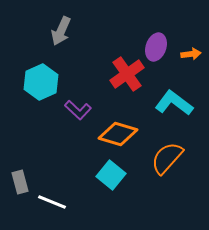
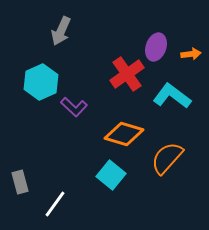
cyan L-shape: moved 2 px left, 7 px up
purple L-shape: moved 4 px left, 3 px up
orange diamond: moved 6 px right
white line: moved 3 px right, 2 px down; rotated 76 degrees counterclockwise
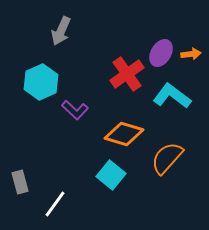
purple ellipse: moved 5 px right, 6 px down; rotated 12 degrees clockwise
purple L-shape: moved 1 px right, 3 px down
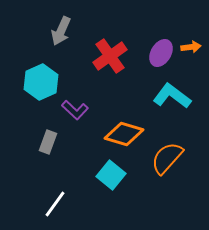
orange arrow: moved 7 px up
red cross: moved 17 px left, 18 px up
gray rectangle: moved 28 px right, 40 px up; rotated 35 degrees clockwise
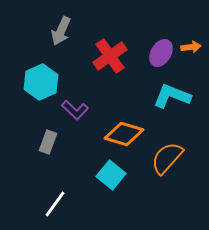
cyan L-shape: rotated 15 degrees counterclockwise
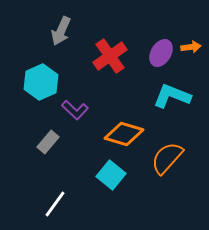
gray rectangle: rotated 20 degrees clockwise
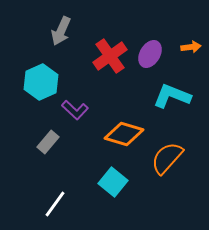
purple ellipse: moved 11 px left, 1 px down
cyan square: moved 2 px right, 7 px down
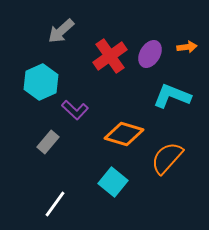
gray arrow: rotated 24 degrees clockwise
orange arrow: moved 4 px left
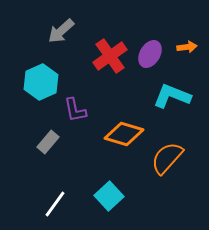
purple L-shape: rotated 36 degrees clockwise
cyan square: moved 4 px left, 14 px down; rotated 8 degrees clockwise
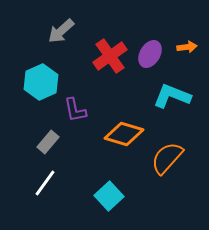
white line: moved 10 px left, 21 px up
